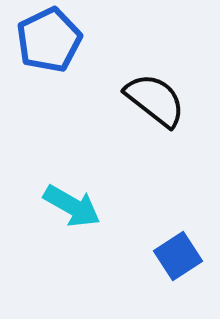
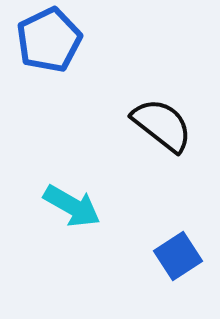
black semicircle: moved 7 px right, 25 px down
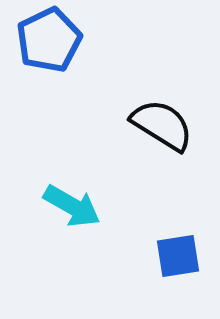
black semicircle: rotated 6 degrees counterclockwise
blue square: rotated 24 degrees clockwise
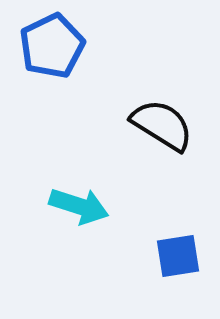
blue pentagon: moved 3 px right, 6 px down
cyan arrow: moved 7 px right; rotated 12 degrees counterclockwise
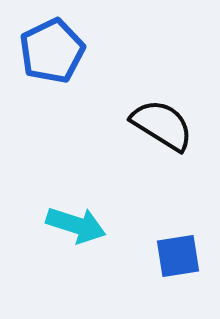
blue pentagon: moved 5 px down
cyan arrow: moved 3 px left, 19 px down
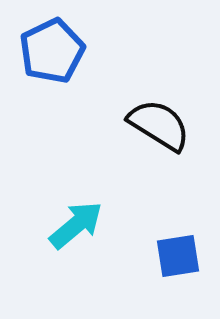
black semicircle: moved 3 px left
cyan arrow: rotated 58 degrees counterclockwise
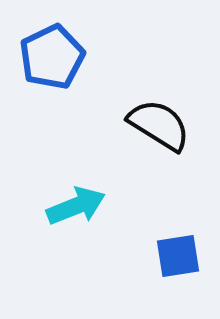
blue pentagon: moved 6 px down
cyan arrow: moved 19 px up; rotated 18 degrees clockwise
